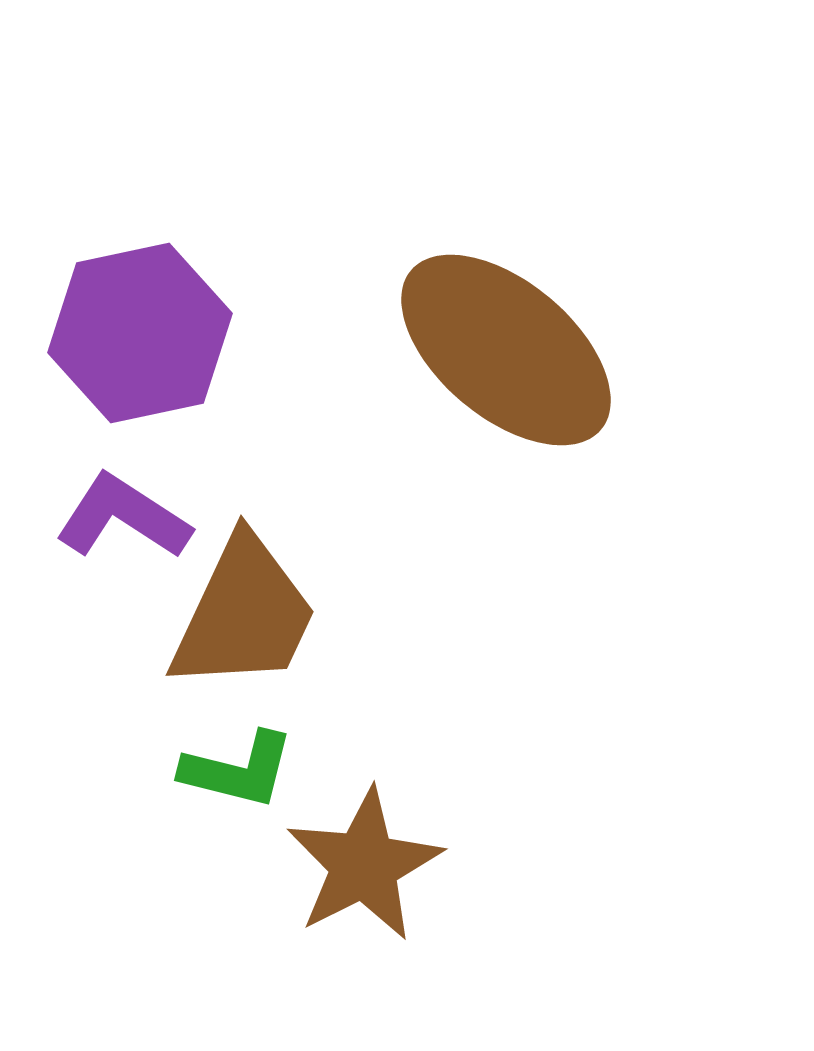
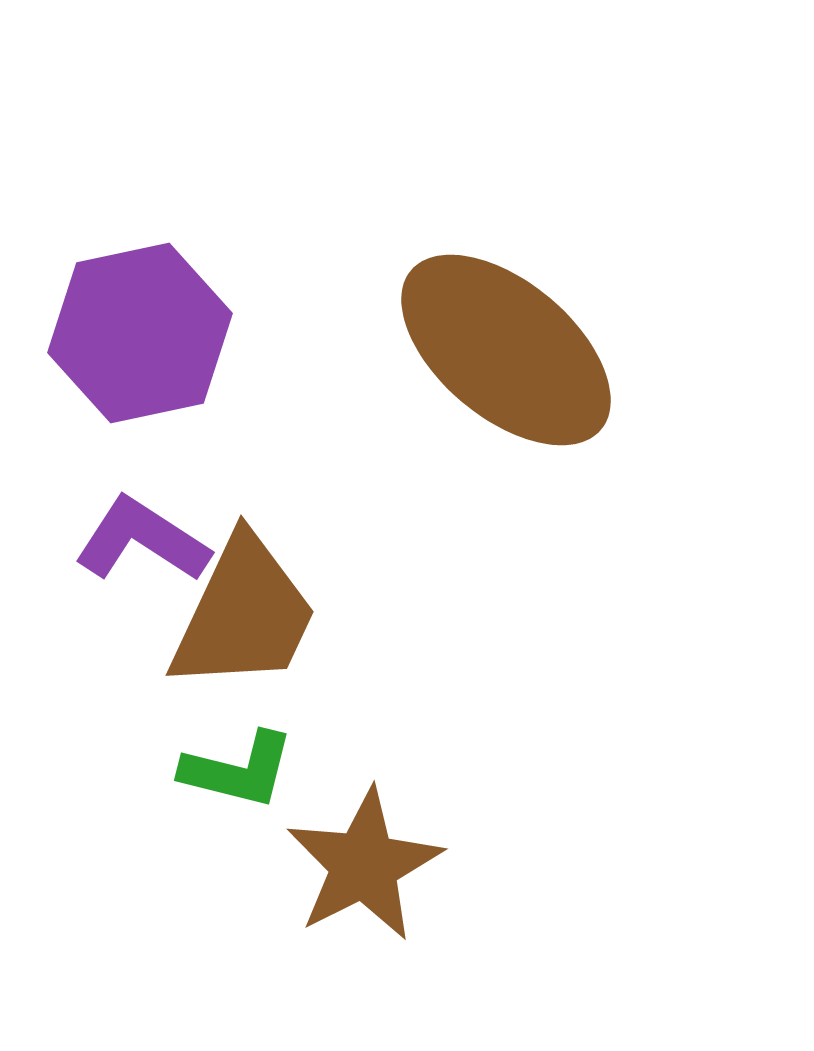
purple L-shape: moved 19 px right, 23 px down
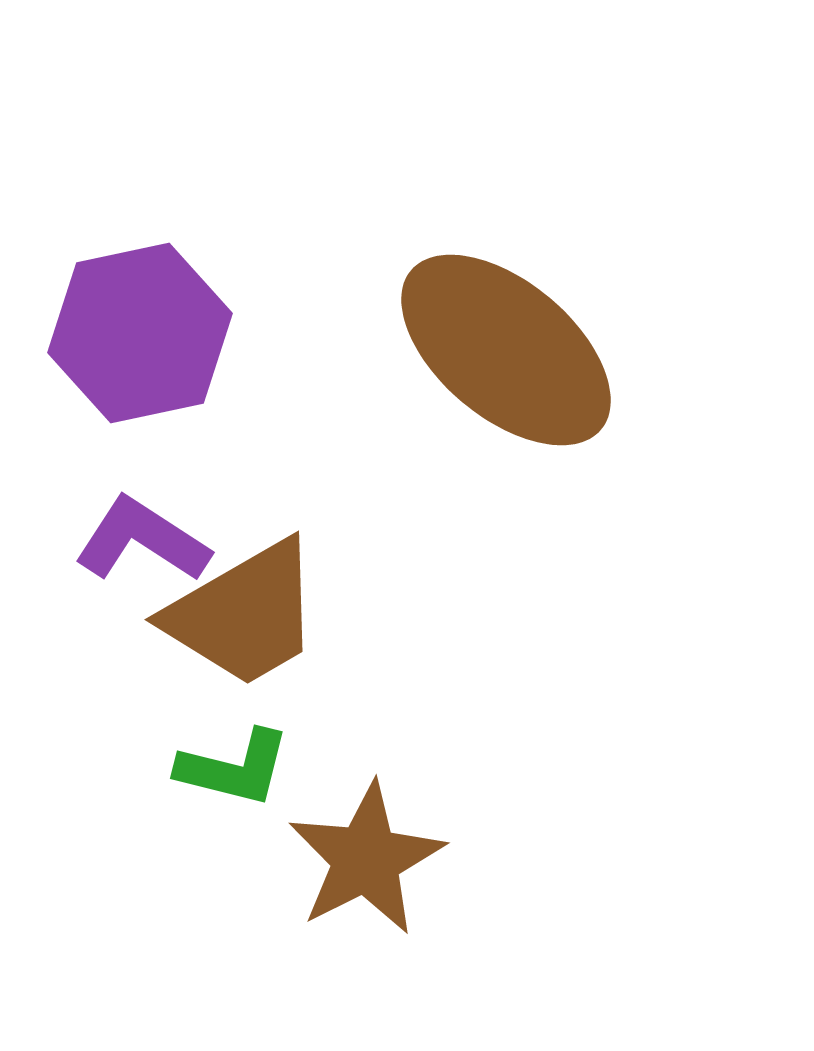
brown trapezoid: rotated 35 degrees clockwise
green L-shape: moved 4 px left, 2 px up
brown star: moved 2 px right, 6 px up
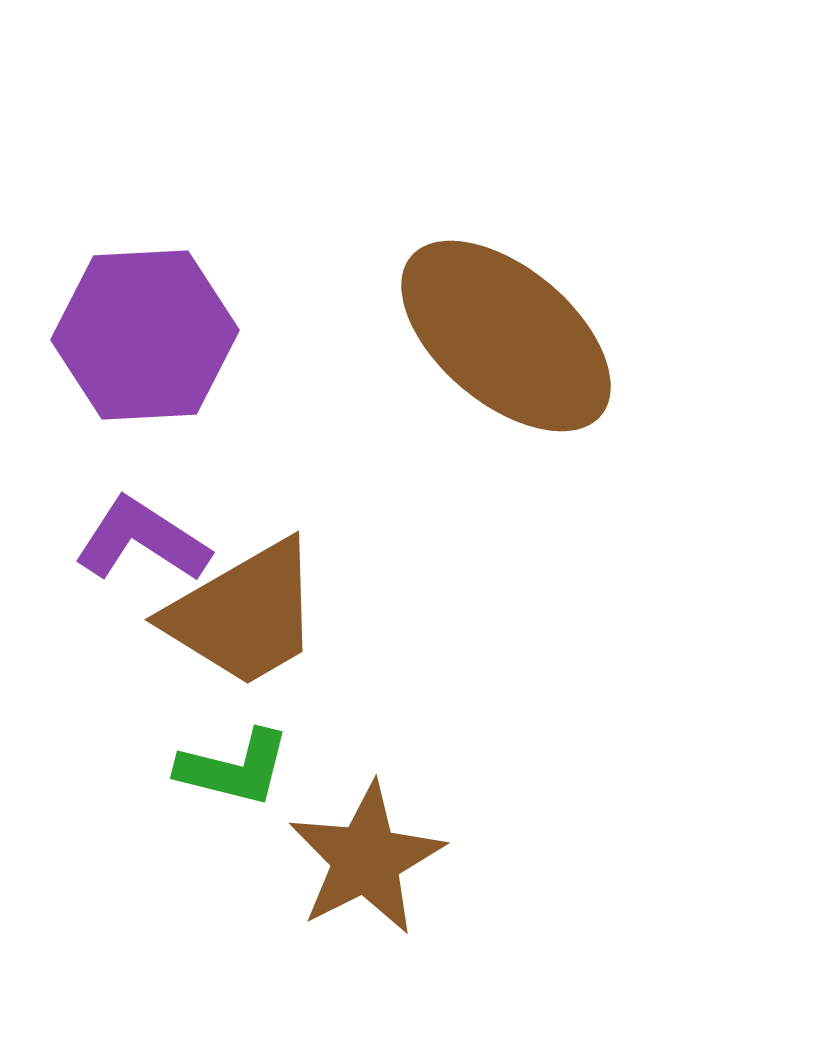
purple hexagon: moved 5 px right, 2 px down; rotated 9 degrees clockwise
brown ellipse: moved 14 px up
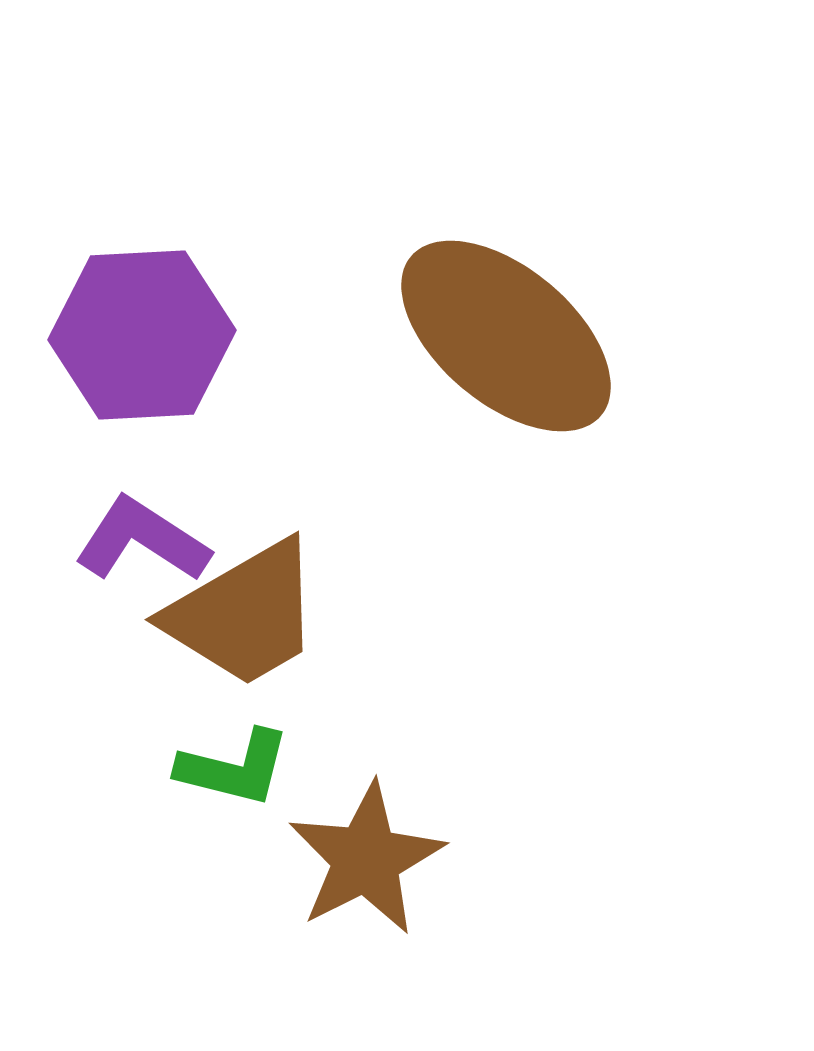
purple hexagon: moved 3 px left
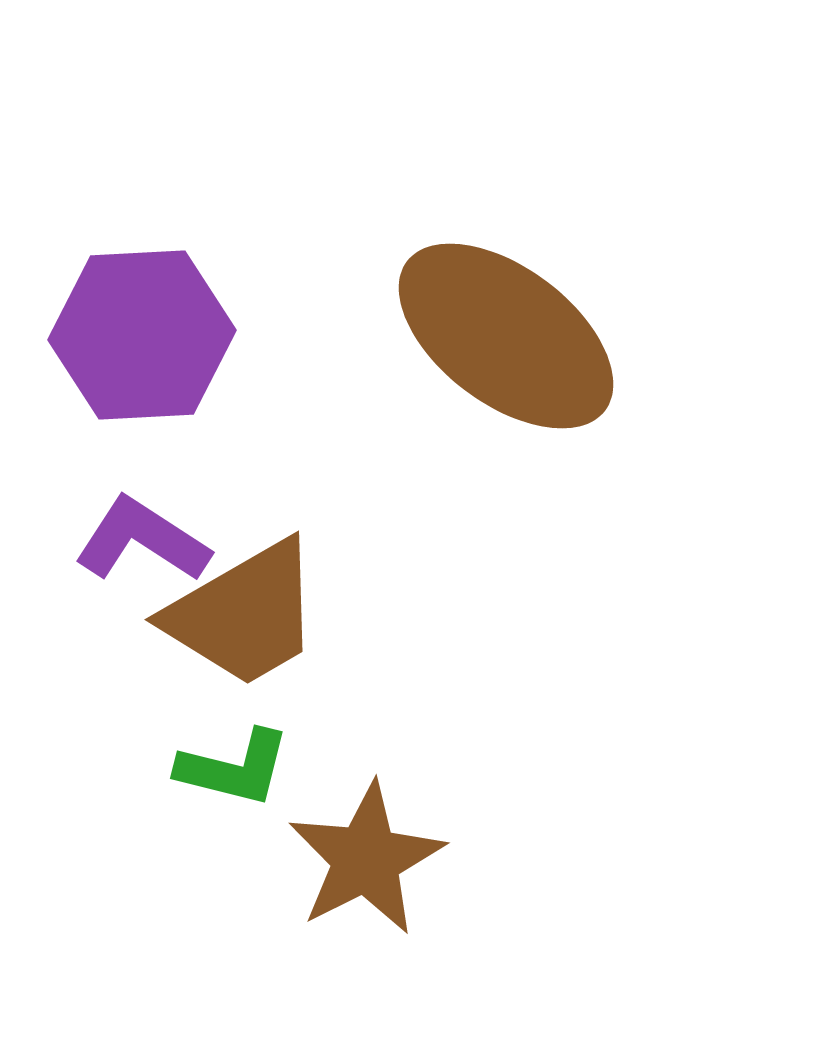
brown ellipse: rotated 3 degrees counterclockwise
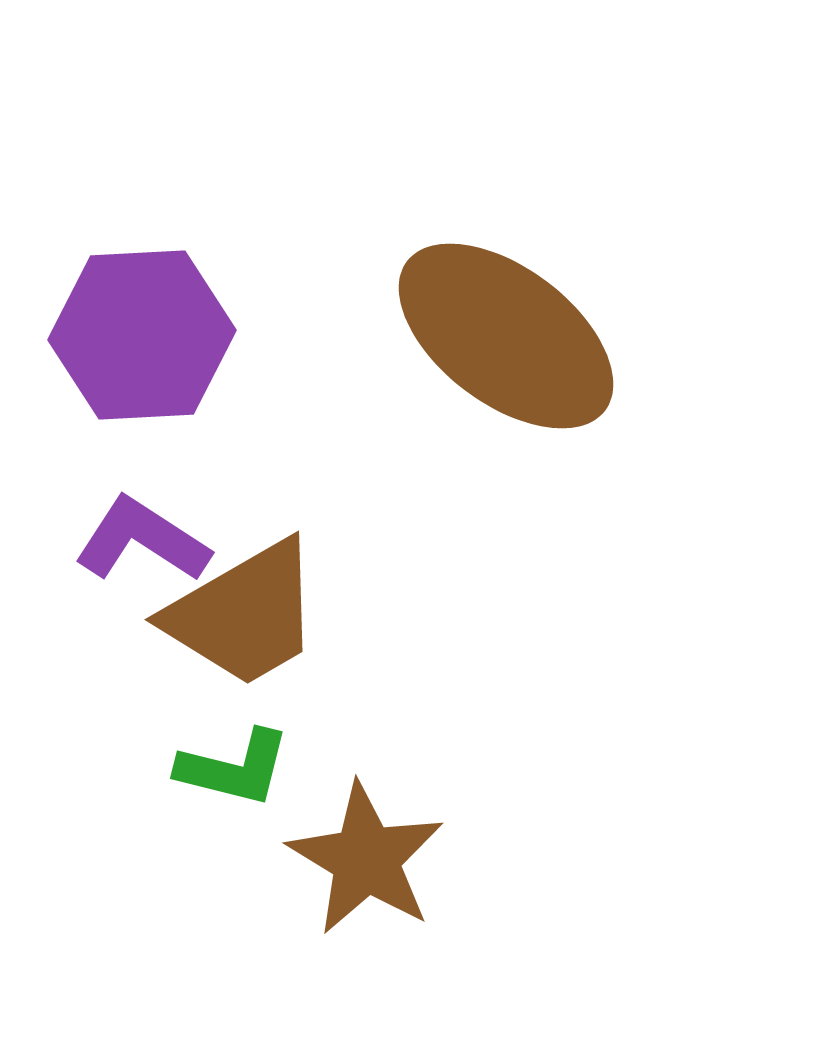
brown star: rotated 14 degrees counterclockwise
